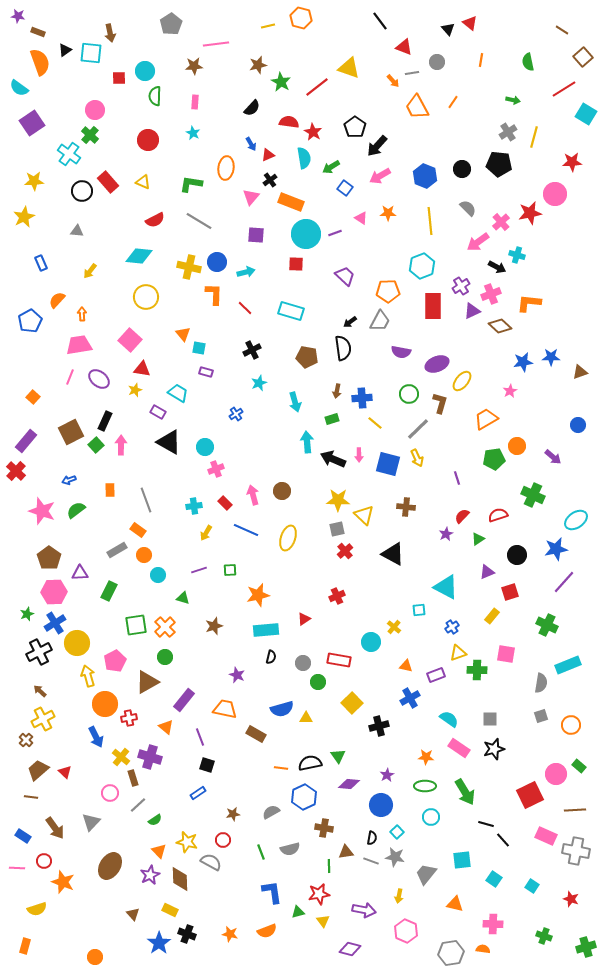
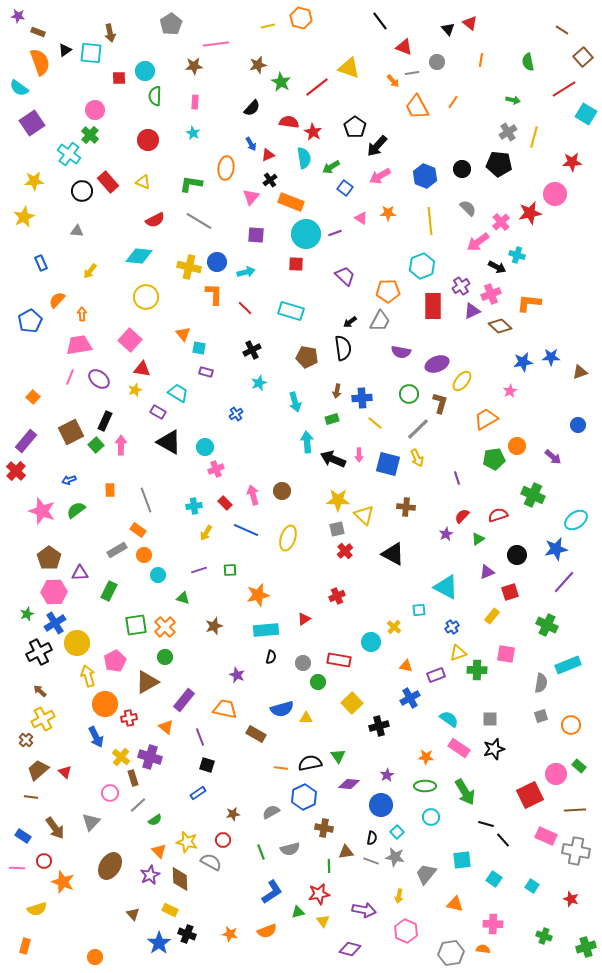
blue L-shape at (272, 892): rotated 65 degrees clockwise
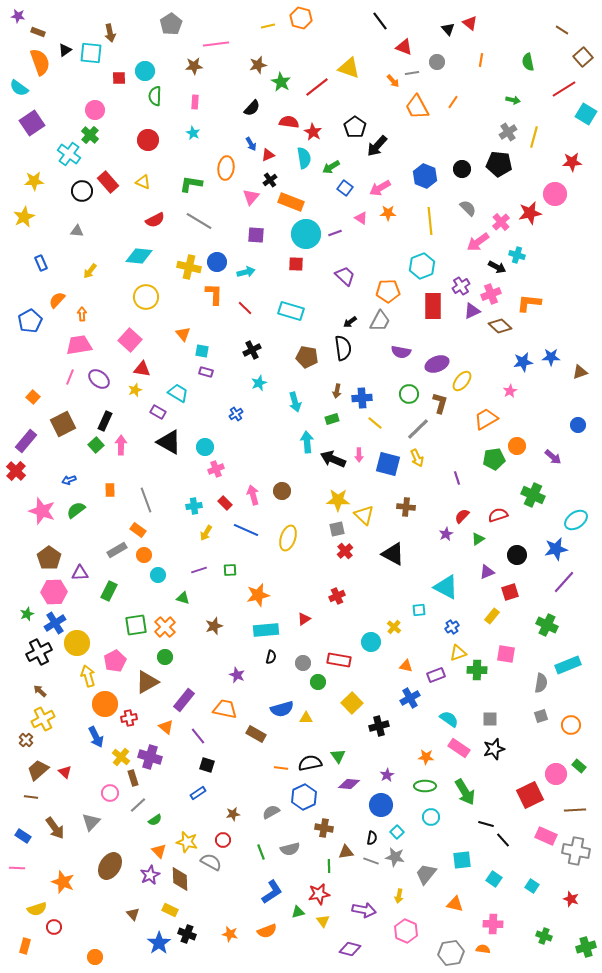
pink arrow at (380, 176): moved 12 px down
cyan square at (199, 348): moved 3 px right, 3 px down
brown square at (71, 432): moved 8 px left, 8 px up
purple line at (200, 737): moved 2 px left, 1 px up; rotated 18 degrees counterclockwise
red circle at (44, 861): moved 10 px right, 66 px down
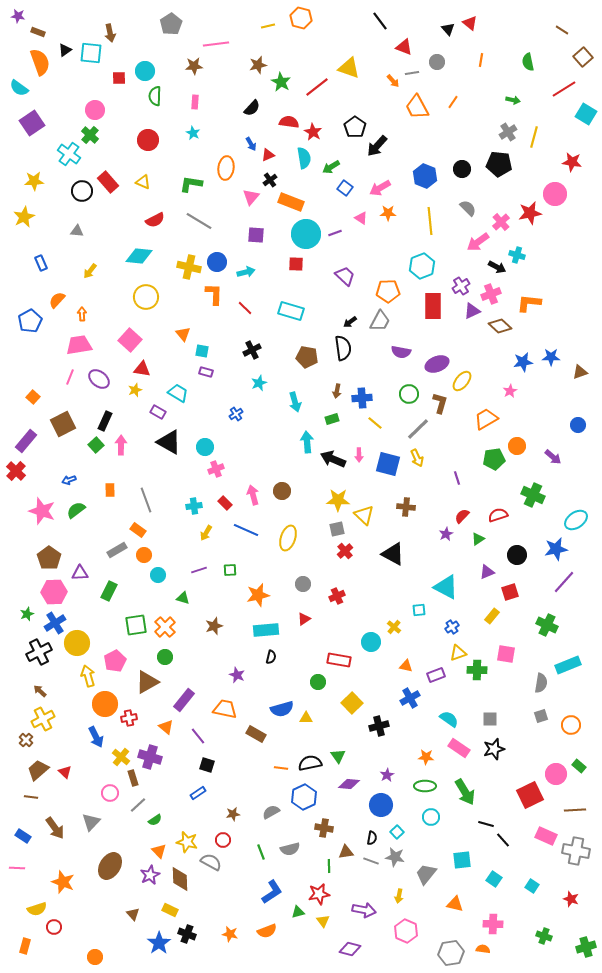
red star at (572, 162): rotated 12 degrees clockwise
gray circle at (303, 663): moved 79 px up
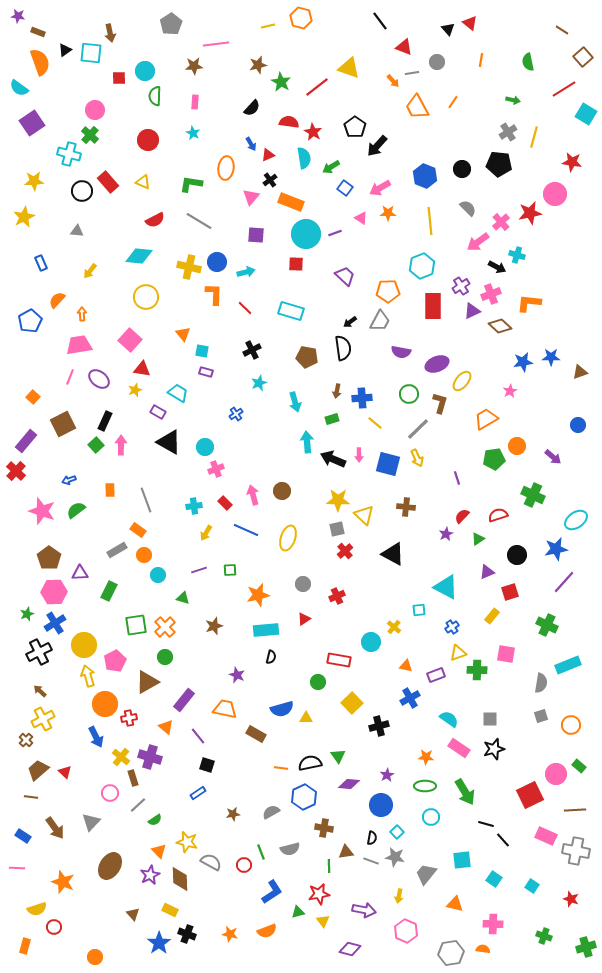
cyan cross at (69, 154): rotated 20 degrees counterclockwise
yellow circle at (77, 643): moved 7 px right, 2 px down
red circle at (223, 840): moved 21 px right, 25 px down
